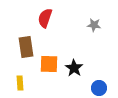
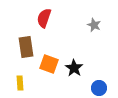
red semicircle: moved 1 px left
gray star: rotated 16 degrees clockwise
orange square: rotated 18 degrees clockwise
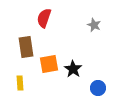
orange square: rotated 30 degrees counterclockwise
black star: moved 1 px left, 1 px down
blue circle: moved 1 px left
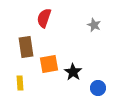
black star: moved 3 px down
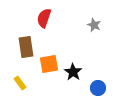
yellow rectangle: rotated 32 degrees counterclockwise
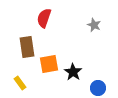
brown rectangle: moved 1 px right
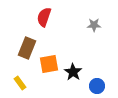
red semicircle: moved 1 px up
gray star: rotated 24 degrees counterclockwise
brown rectangle: moved 1 px down; rotated 30 degrees clockwise
blue circle: moved 1 px left, 2 px up
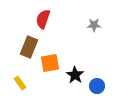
red semicircle: moved 1 px left, 2 px down
brown rectangle: moved 2 px right, 1 px up
orange square: moved 1 px right, 1 px up
black star: moved 2 px right, 3 px down
